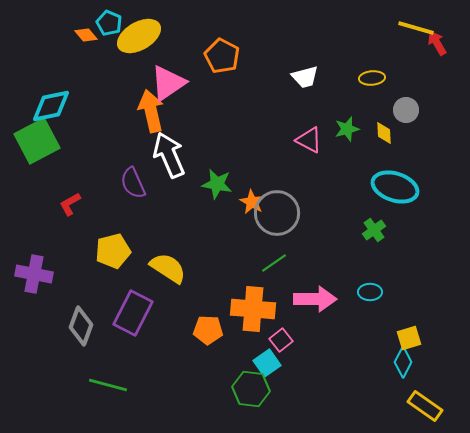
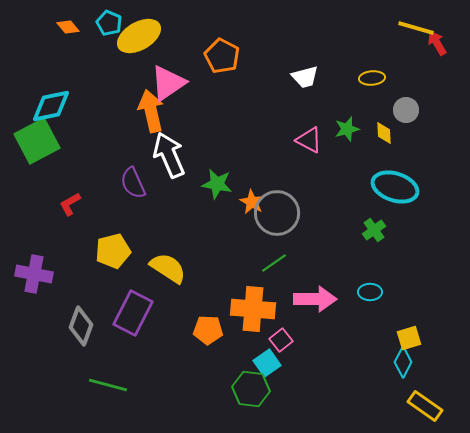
orange diamond at (86, 35): moved 18 px left, 8 px up
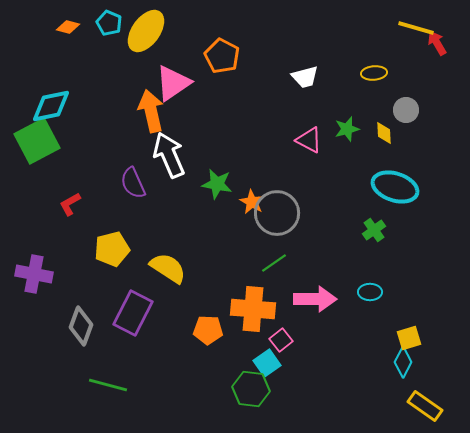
orange diamond at (68, 27): rotated 35 degrees counterclockwise
yellow ellipse at (139, 36): moved 7 px right, 5 px up; rotated 24 degrees counterclockwise
yellow ellipse at (372, 78): moved 2 px right, 5 px up
pink triangle at (168, 83): moved 5 px right
yellow pentagon at (113, 251): moved 1 px left, 2 px up
